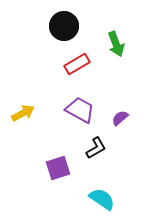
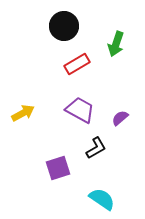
green arrow: rotated 40 degrees clockwise
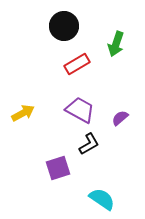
black L-shape: moved 7 px left, 4 px up
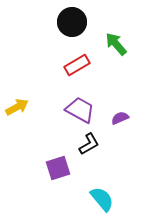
black circle: moved 8 px right, 4 px up
green arrow: rotated 120 degrees clockwise
red rectangle: moved 1 px down
yellow arrow: moved 6 px left, 6 px up
purple semicircle: rotated 18 degrees clockwise
cyan semicircle: rotated 16 degrees clockwise
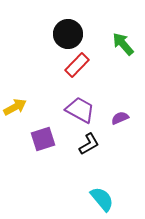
black circle: moved 4 px left, 12 px down
green arrow: moved 7 px right
red rectangle: rotated 15 degrees counterclockwise
yellow arrow: moved 2 px left
purple square: moved 15 px left, 29 px up
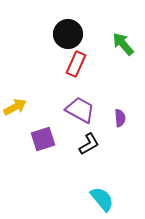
red rectangle: moved 1 px left, 1 px up; rotated 20 degrees counterclockwise
purple semicircle: rotated 108 degrees clockwise
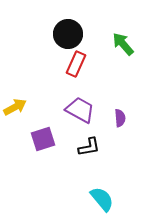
black L-shape: moved 3 px down; rotated 20 degrees clockwise
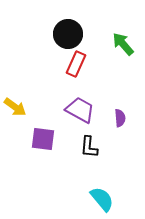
yellow arrow: rotated 65 degrees clockwise
purple square: rotated 25 degrees clockwise
black L-shape: rotated 105 degrees clockwise
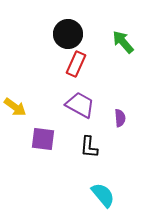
green arrow: moved 2 px up
purple trapezoid: moved 5 px up
cyan semicircle: moved 1 px right, 4 px up
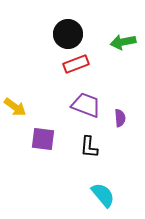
green arrow: rotated 60 degrees counterclockwise
red rectangle: rotated 45 degrees clockwise
purple trapezoid: moved 6 px right; rotated 8 degrees counterclockwise
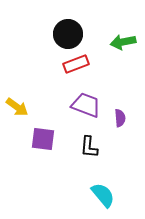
yellow arrow: moved 2 px right
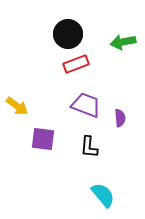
yellow arrow: moved 1 px up
